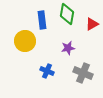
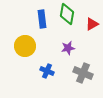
blue rectangle: moved 1 px up
yellow circle: moved 5 px down
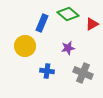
green diamond: moved 1 px right; rotated 60 degrees counterclockwise
blue rectangle: moved 4 px down; rotated 30 degrees clockwise
blue cross: rotated 16 degrees counterclockwise
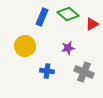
blue rectangle: moved 6 px up
gray cross: moved 1 px right, 1 px up
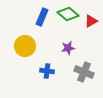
red triangle: moved 1 px left, 3 px up
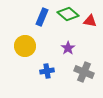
red triangle: moved 1 px left; rotated 40 degrees clockwise
purple star: rotated 24 degrees counterclockwise
blue cross: rotated 16 degrees counterclockwise
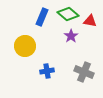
purple star: moved 3 px right, 12 px up
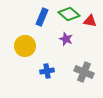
green diamond: moved 1 px right
purple star: moved 5 px left, 3 px down; rotated 16 degrees counterclockwise
